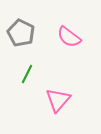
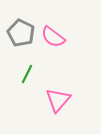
pink semicircle: moved 16 px left
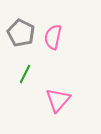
pink semicircle: rotated 65 degrees clockwise
green line: moved 2 px left
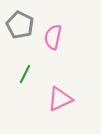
gray pentagon: moved 1 px left, 8 px up
pink triangle: moved 2 px right, 1 px up; rotated 24 degrees clockwise
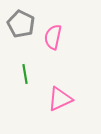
gray pentagon: moved 1 px right, 1 px up
green line: rotated 36 degrees counterclockwise
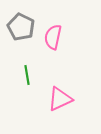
gray pentagon: moved 3 px down
green line: moved 2 px right, 1 px down
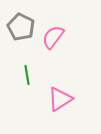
pink semicircle: rotated 25 degrees clockwise
pink triangle: rotated 8 degrees counterclockwise
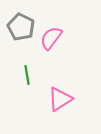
pink semicircle: moved 2 px left, 1 px down
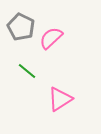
pink semicircle: rotated 10 degrees clockwise
green line: moved 4 px up; rotated 42 degrees counterclockwise
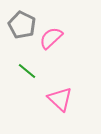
gray pentagon: moved 1 px right, 2 px up
pink triangle: rotated 44 degrees counterclockwise
